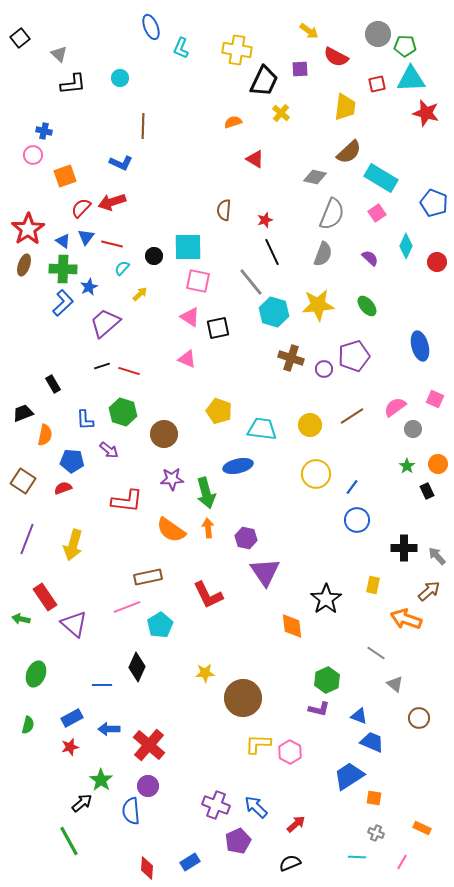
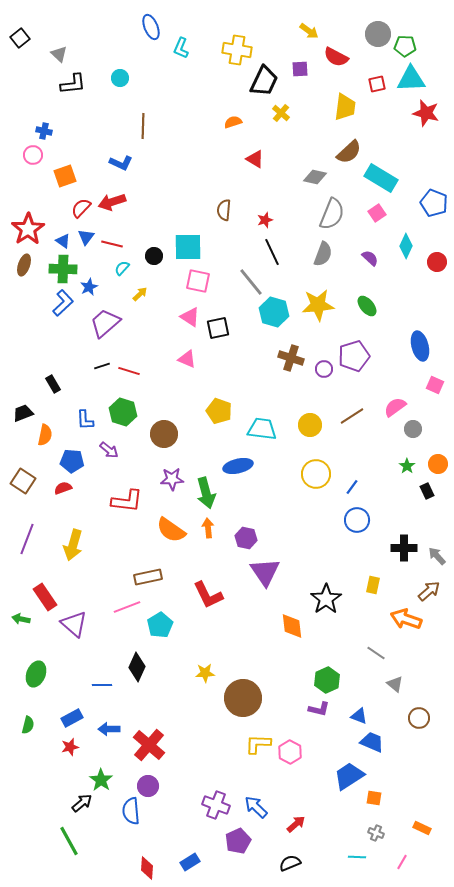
pink square at (435, 399): moved 14 px up
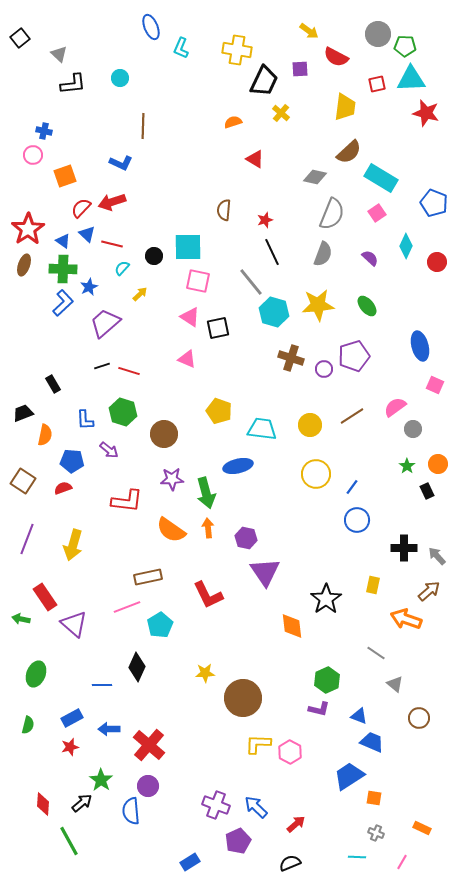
blue triangle at (86, 237): moved 1 px right, 3 px up; rotated 24 degrees counterclockwise
red diamond at (147, 868): moved 104 px left, 64 px up
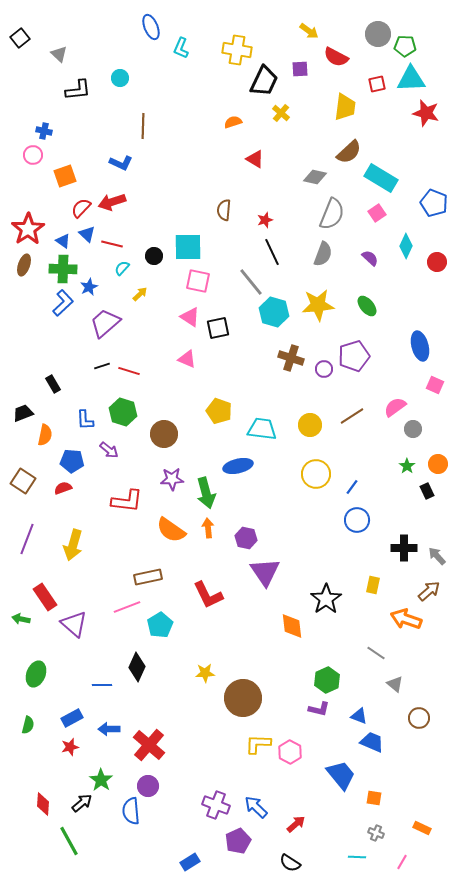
black L-shape at (73, 84): moved 5 px right, 6 px down
blue trapezoid at (349, 776): moved 8 px left, 1 px up; rotated 84 degrees clockwise
black semicircle at (290, 863): rotated 125 degrees counterclockwise
